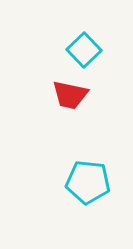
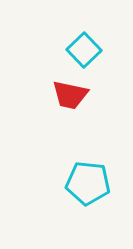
cyan pentagon: moved 1 px down
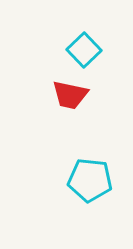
cyan pentagon: moved 2 px right, 3 px up
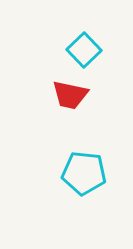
cyan pentagon: moved 6 px left, 7 px up
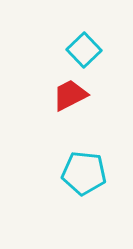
red trapezoid: rotated 141 degrees clockwise
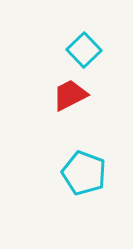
cyan pentagon: rotated 15 degrees clockwise
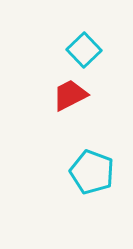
cyan pentagon: moved 8 px right, 1 px up
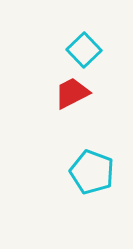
red trapezoid: moved 2 px right, 2 px up
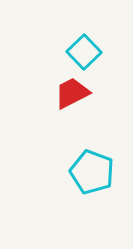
cyan square: moved 2 px down
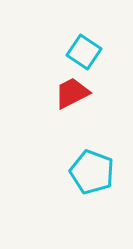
cyan square: rotated 12 degrees counterclockwise
